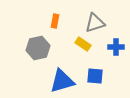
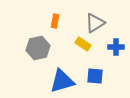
gray triangle: rotated 15 degrees counterclockwise
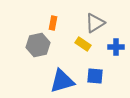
orange rectangle: moved 2 px left, 2 px down
gray hexagon: moved 3 px up
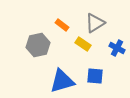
orange rectangle: moved 9 px right, 2 px down; rotated 64 degrees counterclockwise
blue cross: moved 1 px right, 1 px down; rotated 28 degrees clockwise
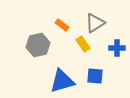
yellow rectangle: rotated 21 degrees clockwise
blue cross: rotated 28 degrees counterclockwise
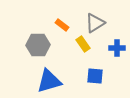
gray hexagon: rotated 10 degrees clockwise
blue triangle: moved 13 px left
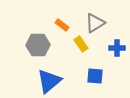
yellow rectangle: moved 2 px left
blue triangle: rotated 24 degrees counterclockwise
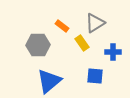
orange rectangle: moved 1 px down
yellow rectangle: moved 1 px right, 1 px up
blue cross: moved 4 px left, 4 px down
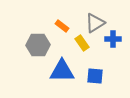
blue cross: moved 13 px up
blue triangle: moved 13 px right, 10 px up; rotated 40 degrees clockwise
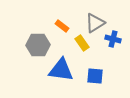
blue cross: rotated 14 degrees clockwise
blue triangle: moved 1 px left, 1 px up; rotated 8 degrees clockwise
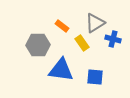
blue square: moved 1 px down
